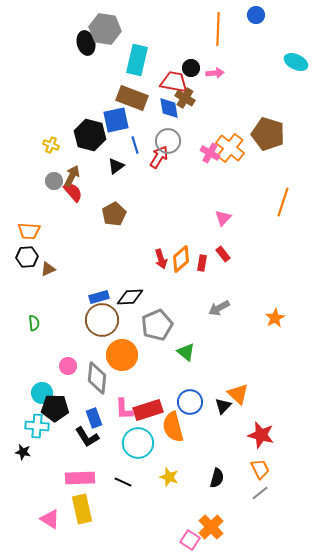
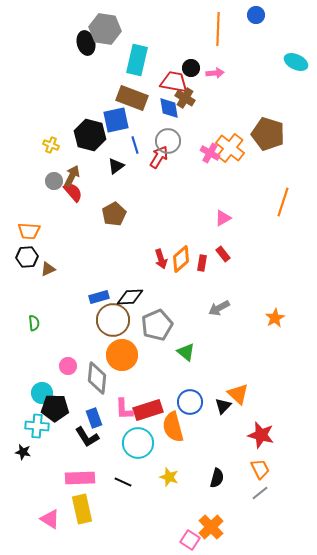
pink triangle at (223, 218): rotated 18 degrees clockwise
brown circle at (102, 320): moved 11 px right
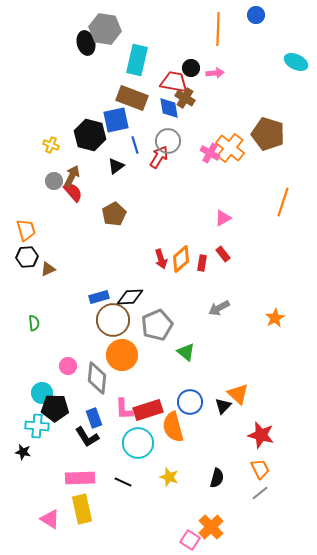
orange trapezoid at (29, 231): moved 3 px left, 1 px up; rotated 110 degrees counterclockwise
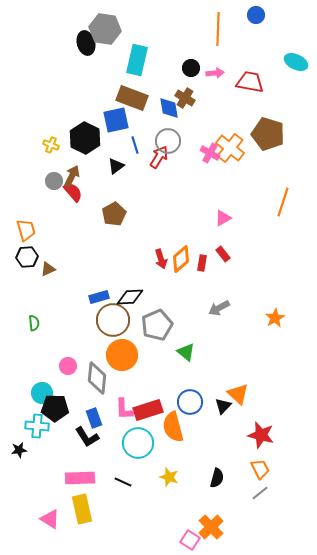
red trapezoid at (174, 82): moved 76 px right
black hexagon at (90, 135): moved 5 px left, 3 px down; rotated 12 degrees clockwise
black star at (23, 452): moved 4 px left, 2 px up; rotated 21 degrees counterclockwise
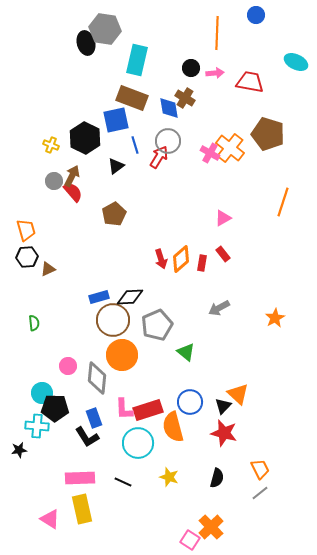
orange line at (218, 29): moved 1 px left, 4 px down
red star at (261, 435): moved 37 px left, 2 px up
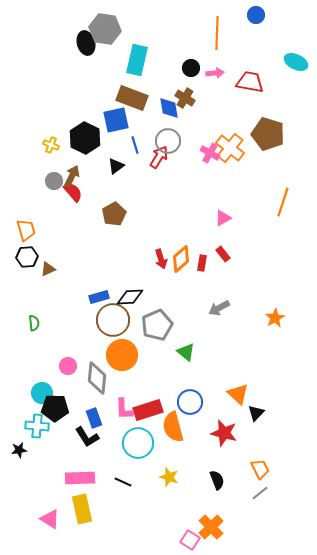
black triangle at (223, 406): moved 33 px right, 7 px down
black semicircle at (217, 478): moved 2 px down; rotated 36 degrees counterclockwise
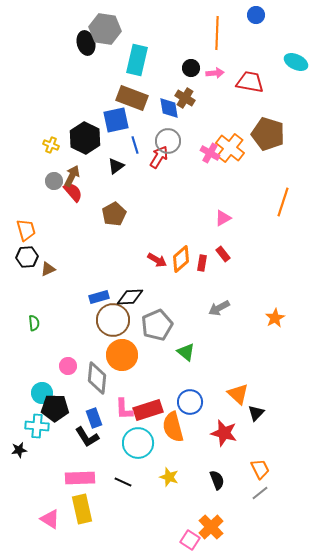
red arrow at (161, 259): moved 4 px left, 1 px down; rotated 42 degrees counterclockwise
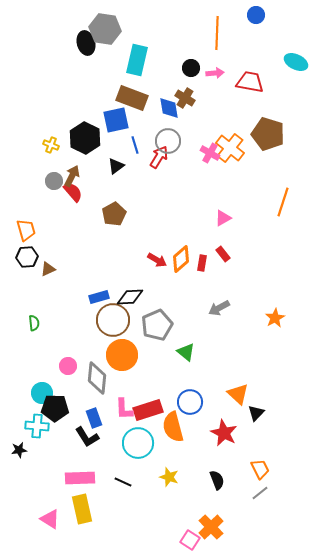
red star at (224, 433): rotated 12 degrees clockwise
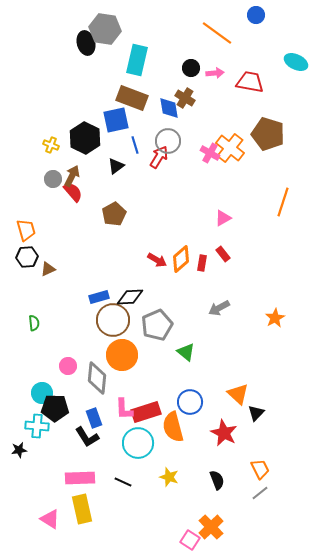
orange line at (217, 33): rotated 56 degrees counterclockwise
gray circle at (54, 181): moved 1 px left, 2 px up
red rectangle at (148, 410): moved 2 px left, 2 px down
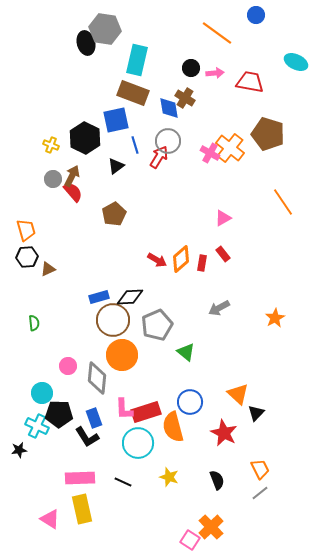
brown rectangle at (132, 98): moved 1 px right, 5 px up
orange line at (283, 202): rotated 52 degrees counterclockwise
black pentagon at (55, 408): moved 4 px right, 6 px down
cyan cross at (37, 426): rotated 20 degrees clockwise
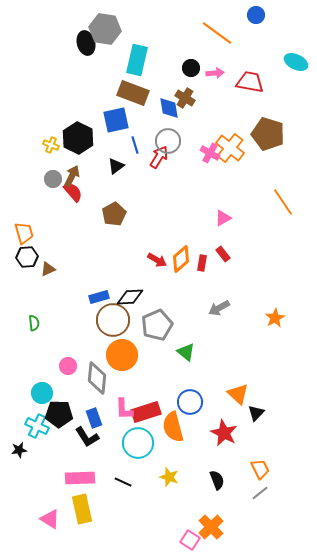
black hexagon at (85, 138): moved 7 px left
orange trapezoid at (26, 230): moved 2 px left, 3 px down
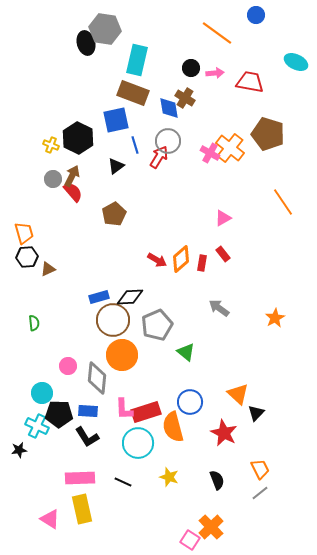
gray arrow at (219, 308): rotated 65 degrees clockwise
blue rectangle at (94, 418): moved 6 px left, 7 px up; rotated 66 degrees counterclockwise
